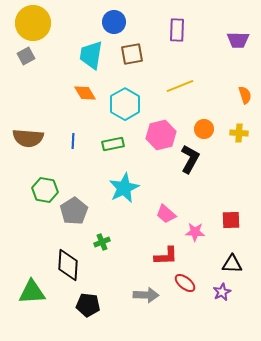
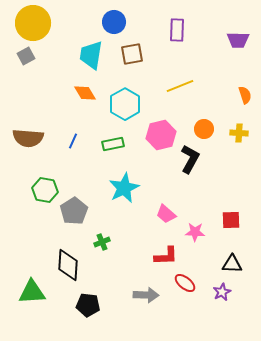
blue line: rotated 21 degrees clockwise
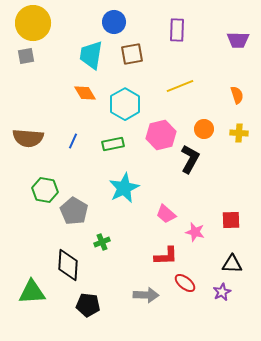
gray square: rotated 18 degrees clockwise
orange semicircle: moved 8 px left
gray pentagon: rotated 8 degrees counterclockwise
pink star: rotated 12 degrees clockwise
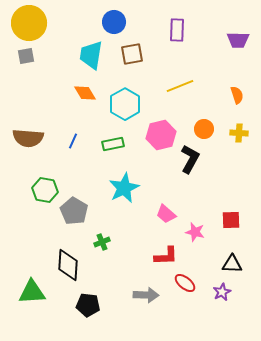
yellow circle: moved 4 px left
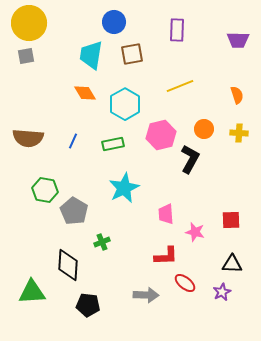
pink trapezoid: rotated 45 degrees clockwise
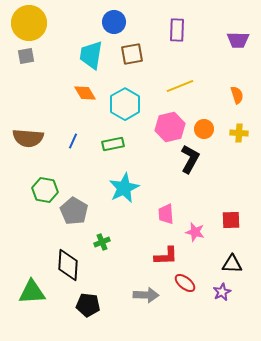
pink hexagon: moved 9 px right, 8 px up
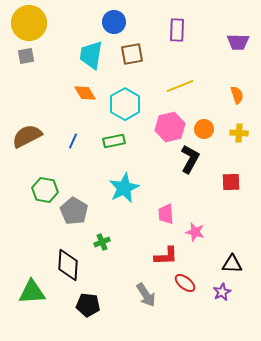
purple trapezoid: moved 2 px down
brown semicircle: moved 1 px left, 2 px up; rotated 148 degrees clockwise
green rectangle: moved 1 px right, 3 px up
red square: moved 38 px up
gray arrow: rotated 55 degrees clockwise
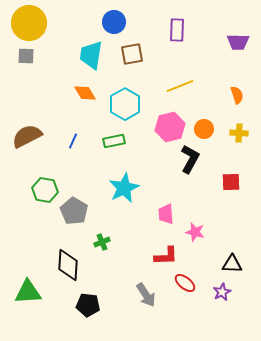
gray square: rotated 12 degrees clockwise
green triangle: moved 4 px left
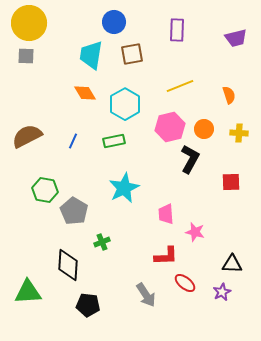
purple trapezoid: moved 2 px left, 4 px up; rotated 15 degrees counterclockwise
orange semicircle: moved 8 px left
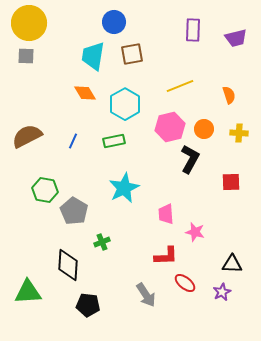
purple rectangle: moved 16 px right
cyan trapezoid: moved 2 px right, 1 px down
